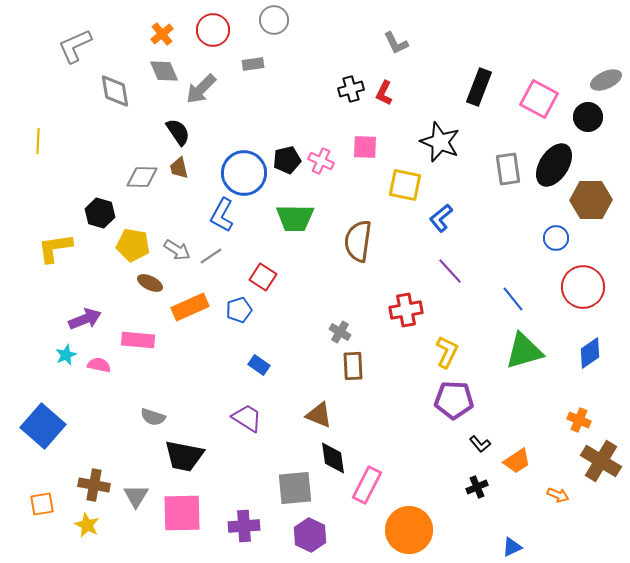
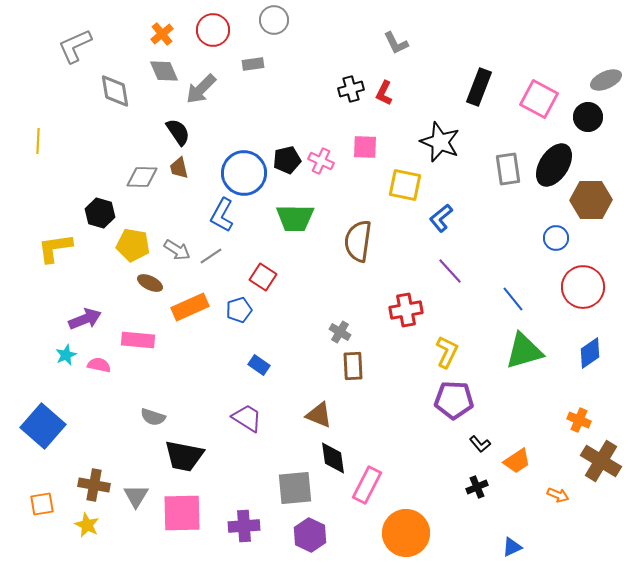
orange circle at (409, 530): moved 3 px left, 3 px down
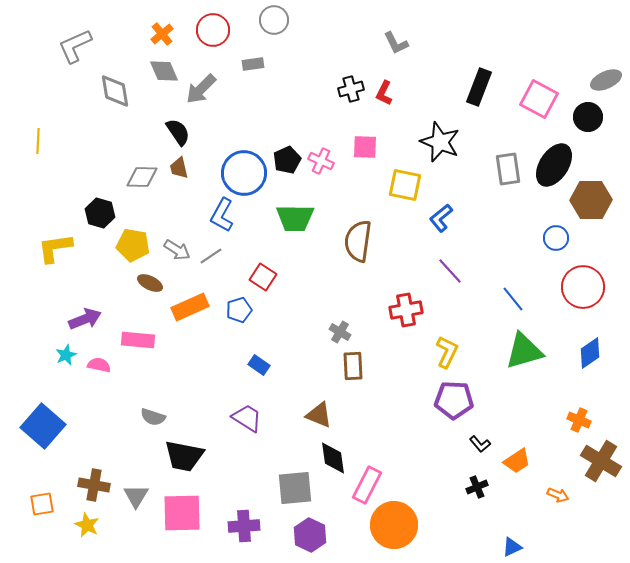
black pentagon at (287, 160): rotated 12 degrees counterclockwise
orange circle at (406, 533): moved 12 px left, 8 px up
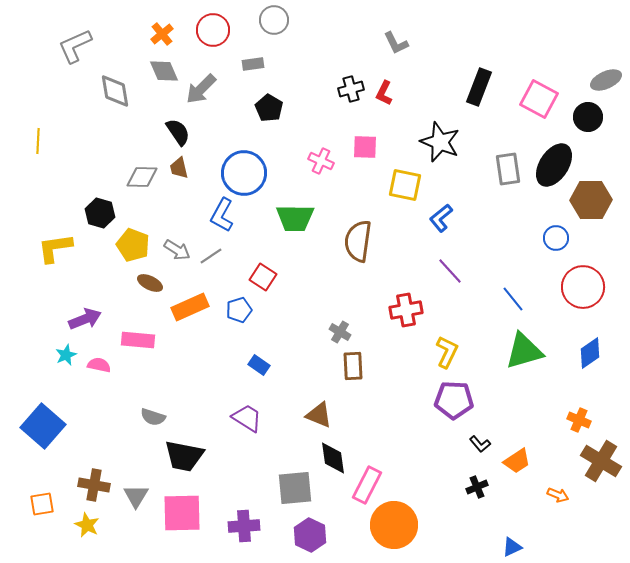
black pentagon at (287, 160): moved 18 px left, 52 px up; rotated 16 degrees counterclockwise
yellow pentagon at (133, 245): rotated 12 degrees clockwise
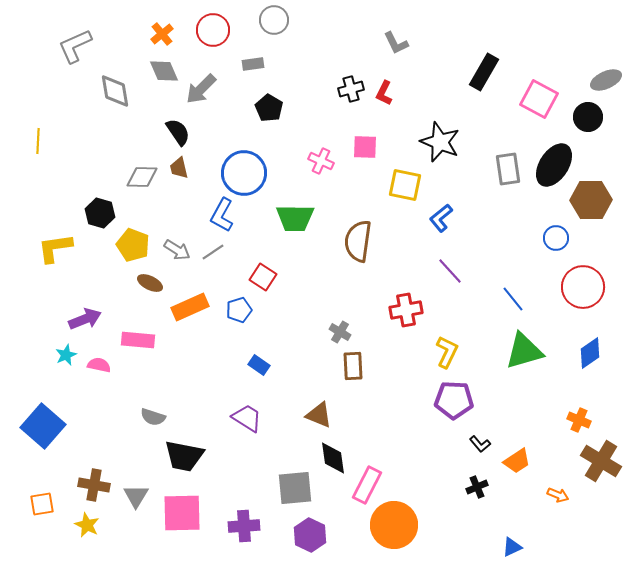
black rectangle at (479, 87): moved 5 px right, 15 px up; rotated 9 degrees clockwise
gray line at (211, 256): moved 2 px right, 4 px up
